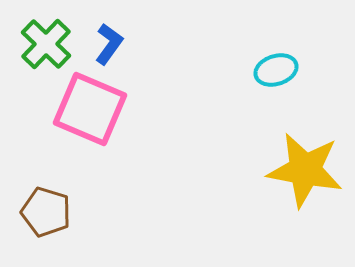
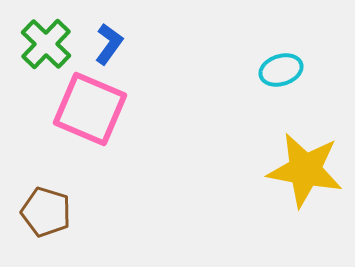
cyan ellipse: moved 5 px right
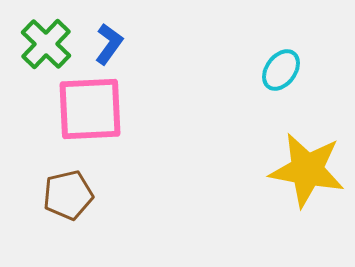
cyan ellipse: rotated 36 degrees counterclockwise
pink square: rotated 26 degrees counterclockwise
yellow star: moved 2 px right
brown pentagon: moved 22 px right, 17 px up; rotated 30 degrees counterclockwise
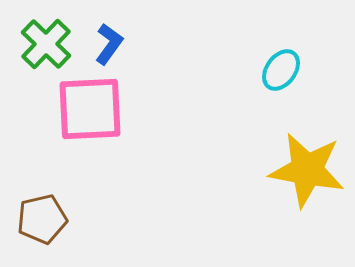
brown pentagon: moved 26 px left, 24 px down
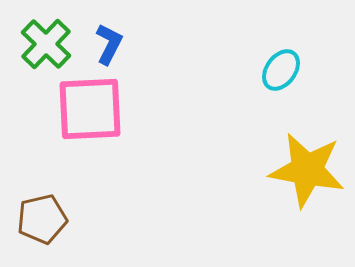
blue L-shape: rotated 9 degrees counterclockwise
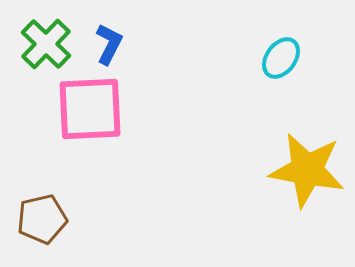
cyan ellipse: moved 12 px up
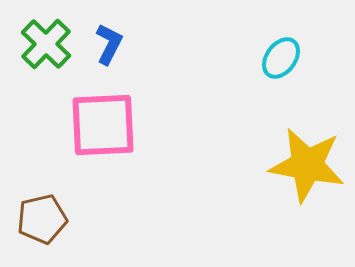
pink square: moved 13 px right, 16 px down
yellow star: moved 5 px up
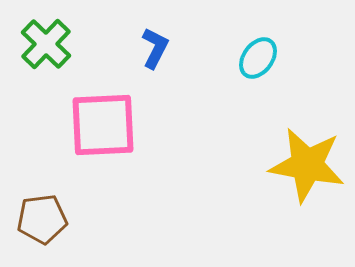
blue L-shape: moved 46 px right, 4 px down
cyan ellipse: moved 23 px left
brown pentagon: rotated 6 degrees clockwise
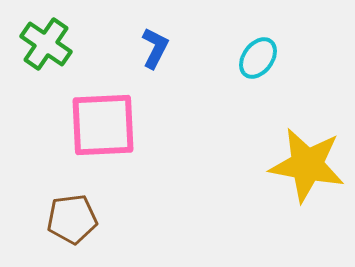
green cross: rotated 9 degrees counterclockwise
brown pentagon: moved 30 px right
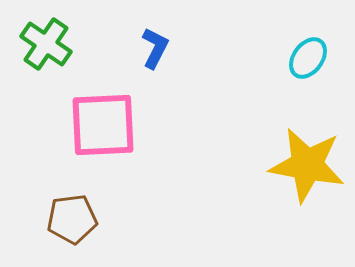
cyan ellipse: moved 50 px right
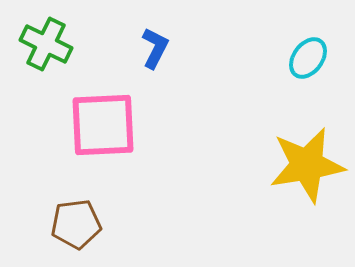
green cross: rotated 9 degrees counterclockwise
yellow star: rotated 20 degrees counterclockwise
brown pentagon: moved 4 px right, 5 px down
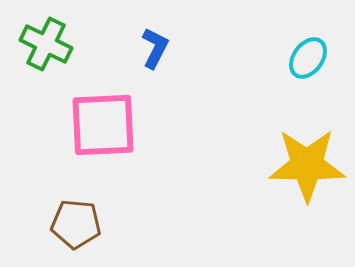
yellow star: rotated 10 degrees clockwise
brown pentagon: rotated 12 degrees clockwise
